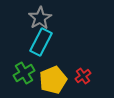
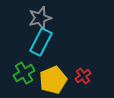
gray star: rotated 15 degrees clockwise
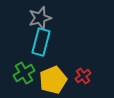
cyan rectangle: rotated 12 degrees counterclockwise
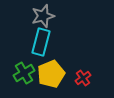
gray star: moved 3 px right, 2 px up
red cross: moved 2 px down
yellow pentagon: moved 2 px left, 6 px up
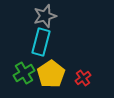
gray star: moved 2 px right
yellow pentagon: rotated 12 degrees counterclockwise
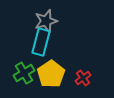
gray star: moved 1 px right, 5 px down
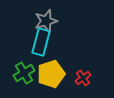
yellow pentagon: rotated 16 degrees clockwise
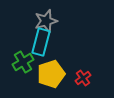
green cross: moved 1 px left, 11 px up
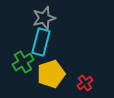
gray star: moved 2 px left, 3 px up
red cross: moved 2 px right, 5 px down
